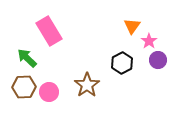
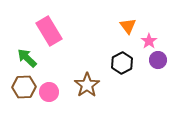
orange triangle: moved 4 px left; rotated 12 degrees counterclockwise
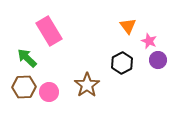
pink star: rotated 14 degrees counterclockwise
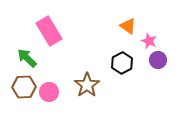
orange triangle: rotated 18 degrees counterclockwise
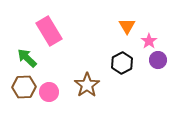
orange triangle: moved 1 px left; rotated 24 degrees clockwise
pink star: rotated 14 degrees clockwise
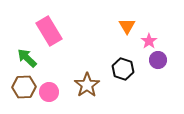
black hexagon: moved 1 px right, 6 px down; rotated 15 degrees counterclockwise
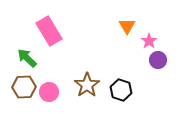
black hexagon: moved 2 px left, 21 px down
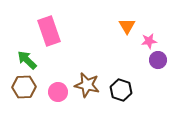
pink rectangle: rotated 12 degrees clockwise
pink star: rotated 28 degrees clockwise
green arrow: moved 2 px down
brown star: rotated 25 degrees counterclockwise
pink circle: moved 9 px right
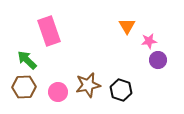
brown star: moved 1 px right; rotated 25 degrees counterclockwise
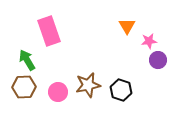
green arrow: rotated 15 degrees clockwise
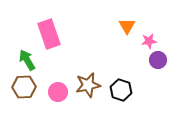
pink rectangle: moved 3 px down
